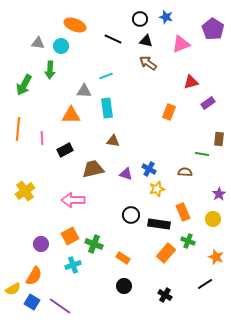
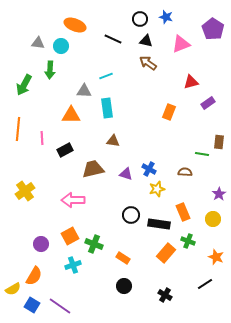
brown rectangle at (219, 139): moved 3 px down
blue square at (32, 302): moved 3 px down
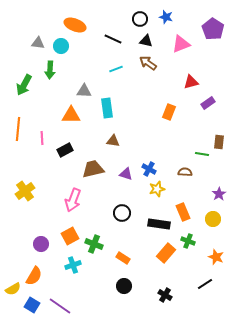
cyan line at (106, 76): moved 10 px right, 7 px up
pink arrow at (73, 200): rotated 70 degrees counterclockwise
black circle at (131, 215): moved 9 px left, 2 px up
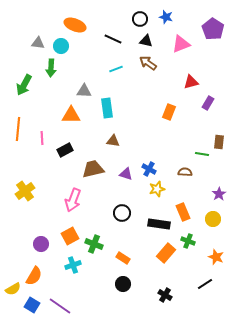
green arrow at (50, 70): moved 1 px right, 2 px up
purple rectangle at (208, 103): rotated 24 degrees counterclockwise
black circle at (124, 286): moved 1 px left, 2 px up
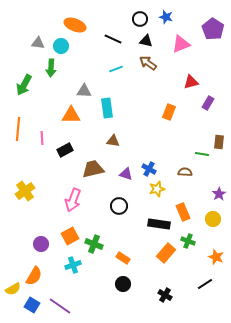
black circle at (122, 213): moved 3 px left, 7 px up
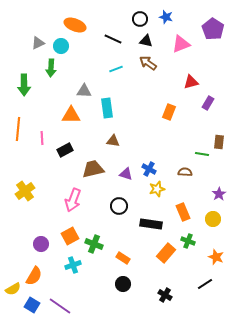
gray triangle at (38, 43): rotated 32 degrees counterclockwise
green arrow at (24, 85): rotated 30 degrees counterclockwise
black rectangle at (159, 224): moved 8 px left
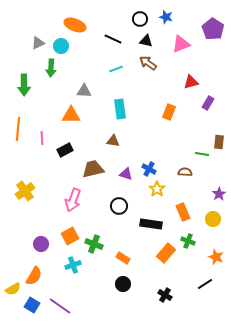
cyan rectangle at (107, 108): moved 13 px right, 1 px down
yellow star at (157, 189): rotated 21 degrees counterclockwise
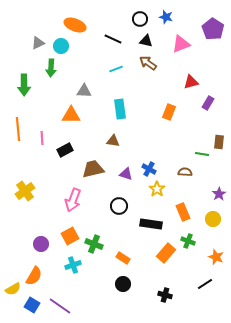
orange line at (18, 129): rotated 10 degrees counterclockwise
black cross at (165, 295): rotated 16 degrees counterclockwise
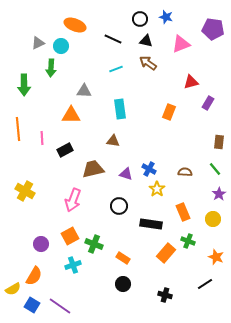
purple pentagon at (213, 29): rotated 25 degrees counterclockwise
green line at (202, 154): moved 13 px right, 15 px down; rotated 40 degrees clockwise
yellow cross at (25, 191): rotated 24 degrees counterclockwise
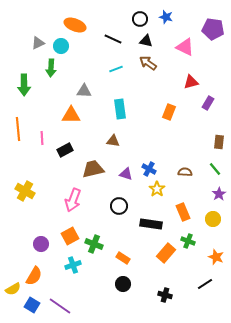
pink triangle at (181, 44): moved 4 px right, 3 px down; rotated 48 degrees clockwise
